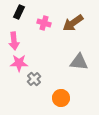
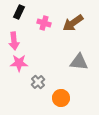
gray cross: moved 4 px right, 3 px down
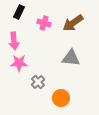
gray triangle: moved 8 px left, 4 px up
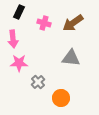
pink arrow: moved 1 px left, 2 px up
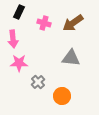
orange circle: moved 1 px right, 2 px up
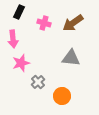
pink star: moved 2 px right; rotated 18 degrees counterclockwise
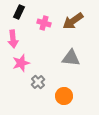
brown arrow: moved 2 px up
orange circle: moved 2 px right
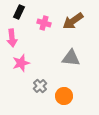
pink arrow: moved 1 px left, 1 px up
gray cross: moved 2 px right, 4 px down
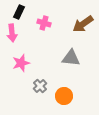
brown arrow: moved 10 px right, 3 px down
pink arrow: moved 5 px up
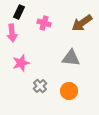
brown arrow: moved 1 px left, 1 px up
orange circle: moved 5 px right, 5 px up
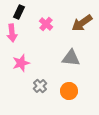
pink cross: moved 2 px right, 1 px down; rotated 24 degrees clockwise
